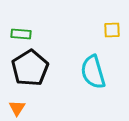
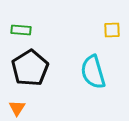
green rectangle: moved 4 px up
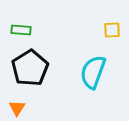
cyan semicircle: rotated 36 degrees clockwise
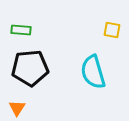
yellow square: rotated 12 degrees clockwise
black pentagon: rotated 27 degrees clockwise
cyan semicircle: rotated 36 degrees counterclockwise
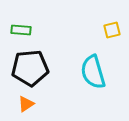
yellow square: rotated 24 degrees counterclockwise
orange triangle: moved 9 px right, 4 px up; rotated 24 degrees clockwise
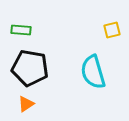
black pentagon: rotated 15 degrees clockwise
